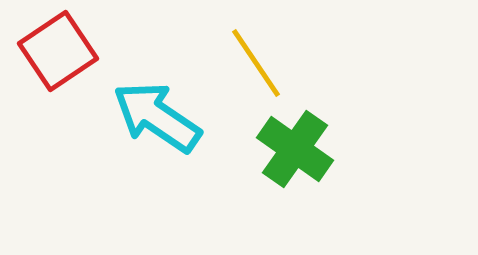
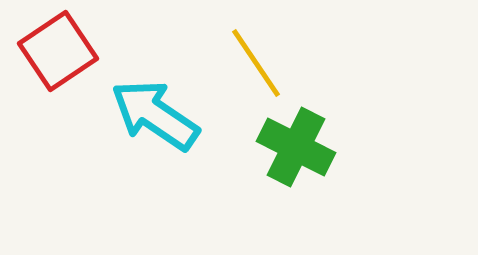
cyan arrow: moved 2 px left, 2 px up
green cross: moved 1 px right, 2 px up; rotated 8 degrees counterclockwise
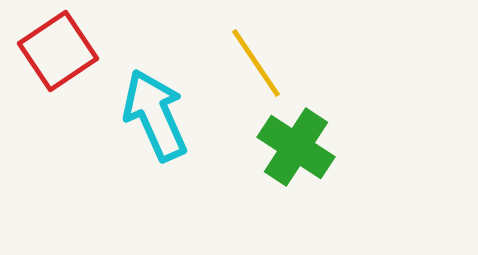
cyan arrow: rotated 32 degrees clockwise
green cross: rotated 6 degrees clockwise
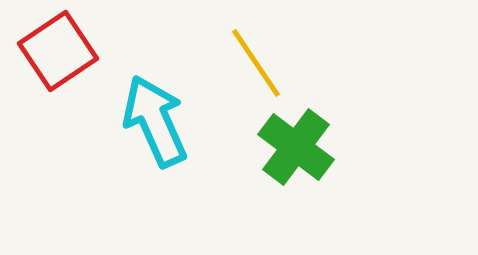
cyan arrow: moved 6 px down
green cross: rotated 4 degrees clockwise
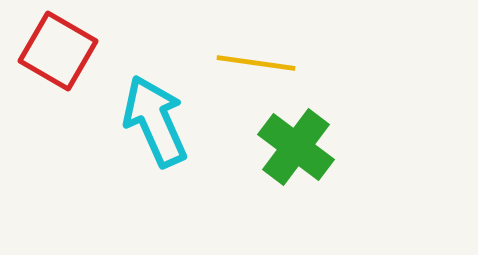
red square: rotated 26 degrees counterclockwise
yellow line: rotated 48 degrees counterclockwise
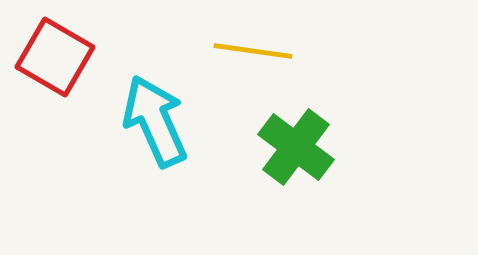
red square: moved 3 px left, 6 px down
yellow line: moved 3 px left, 12 px up
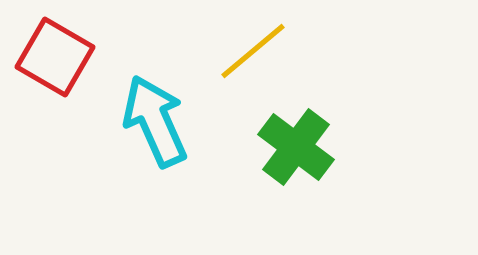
yellow line: rotated 48 degrees counterclockwise
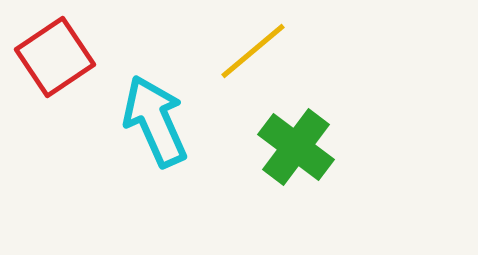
red square: rotated 26 degrees clockwise
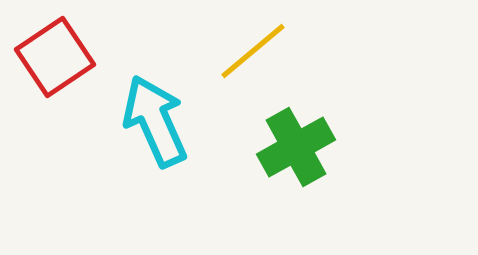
green cross: rotated 24 degrees clockwise
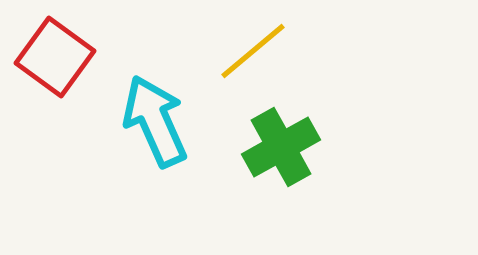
red square: rotated 20 degrees counterclockwise
green cross: moved 15 px left
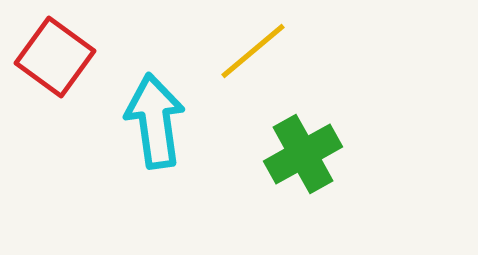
cyan arrow: rotated 16 degrees clockwise
green cross: moved 22 px right, 7 px down
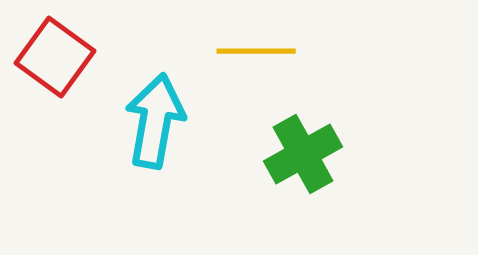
yellow line: moved 3 px right; rotated 40 degrees clockwise
cyan arrow: rotated 18 degrees clockwise
